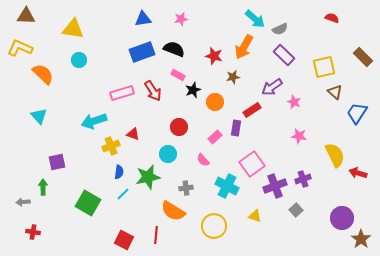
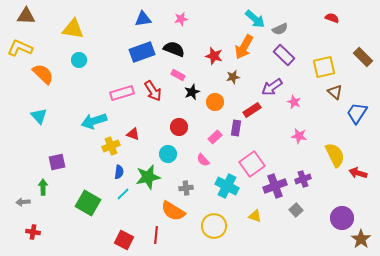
black star at (193, 90): moved 1 px left, 2 px down
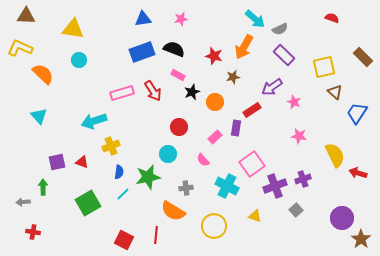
red triangle at (133, 134): moved 51 px left, 28 px down
green square at (88, 203): rotated 30 degrees clockwise
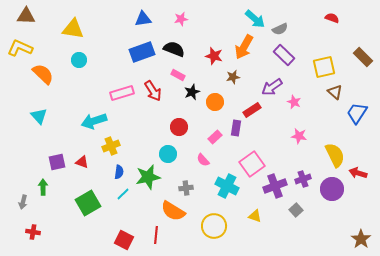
gray arrow at (23, 202): rotated 72 degrees counterclockwise
purple circle at (342, 218): moved 10 px left, 29 px up
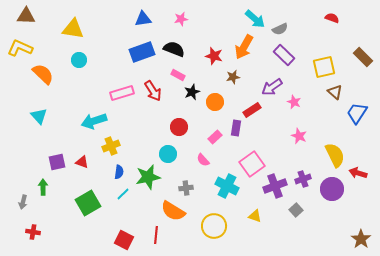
pink star at (299, 136): rotated 14 degrees clockwise
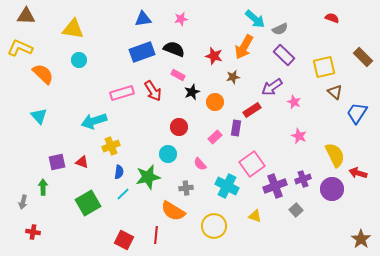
pink semicircle at (203, 160): moved 3 px left, 4 px down
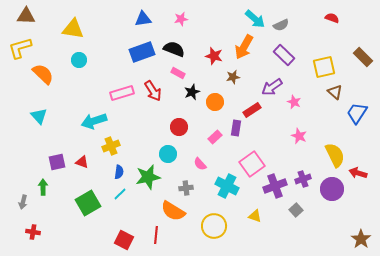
gray semicircle at (280, 29): moved 1 px right, 4 px up
yellow L-shape at (20, 48): rotated 40 degrees counterclockwise
pink rectangle at (178, 75): moved 2 px up
cyan line at (123, 194): moved 3 px left
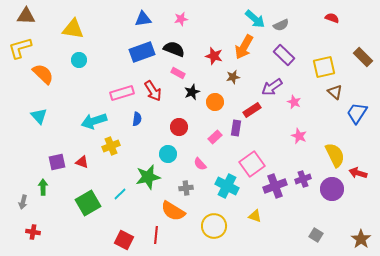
blue semicircle at (119, 172): moved 18 px right, 53 px up
gray square at (296, 210): moved 20 px right, 25 px down; rotated 16 degrees counterclockwise
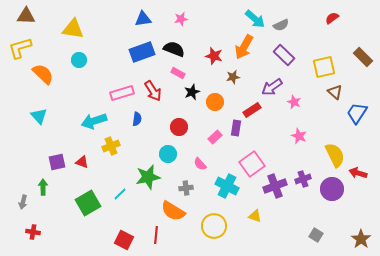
red semicircle at (332, 18): rotated 56 degrees counterclockwise
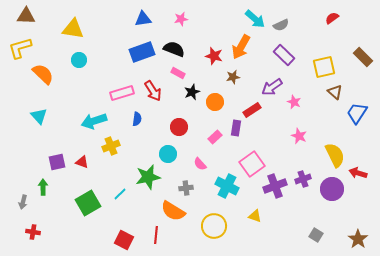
orange arrow at (244, 47): moved 3 px left
brown star at (361, 239): moved 3 px left
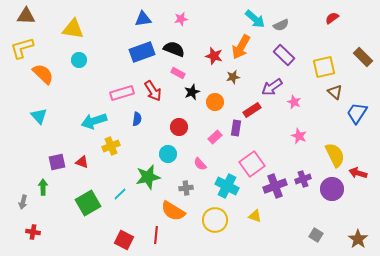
yellow L-shape at (20, 48): moved 2 px right
yellow circle at (214, 226): moved 1 px right, 6 px up
